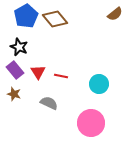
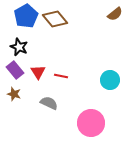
cyan circle: moved 11 px right, 4 px up
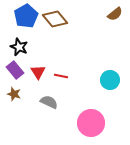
gray semicircle: moved 1 px up
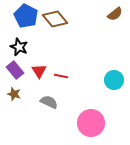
blue pentagon: rotated 15 degrees counterclockwise
red triangle: moved 1 px right, 1 px up
cyan circle: moved 4 px right
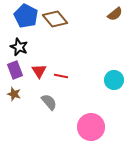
purple rectangle: rotated 18 degrees clockwise
gray semicircle: rotated 24 degrees clockwise
pink circle: moved 4 px down
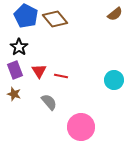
black star: rotated 12 degrees clockwise
pink circle: moved 10 px left
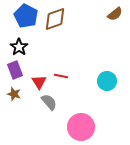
brown diamond: rotated 70 degrees counterclockwise
red triangle: moved 11 px down
cyan circle: moved 7 px left, 1 px down
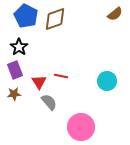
brown star: rotated 24 degrees counterclockwise
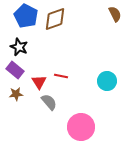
brown semicircle: rotated 77 degrees counterclockwise
black star: rotated 12 degrees counterclockwise
purple rectangle: rotated 30 degrees counterclockwise
brown star: moved 2 px right
